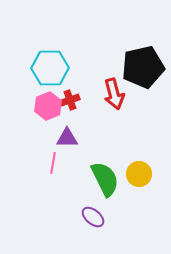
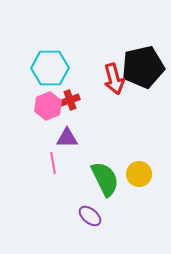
red arrow: moved 15 px up
pink line: rotated 20 degrees counterclockwise
purple ellipse: moved 3 px left, 1 px up
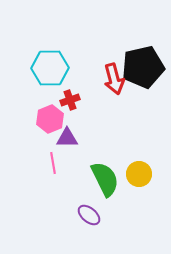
pink hexagon: moved 2 px right, 13 px down
purple ellipse: moved 1 px left, 1 px up
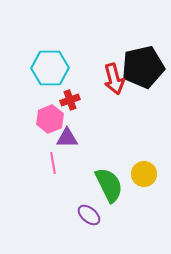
yellow circle: moved 5 px right
green semicircle: moved 4 px right, 6 px down
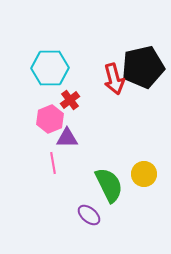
red cross: rotated 18 degrees counterclockwise
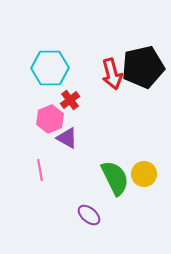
red arrow: moved 2 px left, 5 px up
purple triangle: rotated 30 degrees clockwise
pink line: moved 13 px left, 7 px down
green semicircle: moved 6 px right, 7 px up
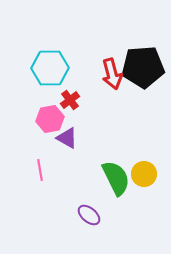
black pentagon: rotated 9 degrees clockwise
pink hexagon: rotated 12 degrees clockwise
green semicircle: moved 1 px right
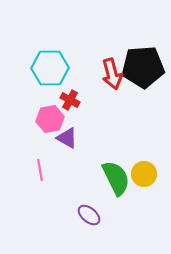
red cross: rotated 24 degrees counterclockwise
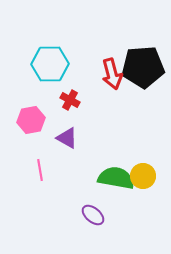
cyan hexagon: moved 4 px up
pink hexagon: moved 19 px left, 1 px down
yellow circle: moved 1 px left, 2 px down
green semicircle: rotated 54 degrees counterclockwise
purple ellipse: moved 4 px right
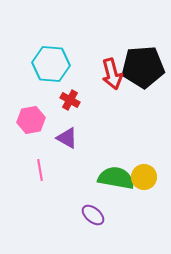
cyan hexagon: moved 1 px right; rotated 6 degrees clockwise
yellow circle: moved 1 px right, 1 px down
